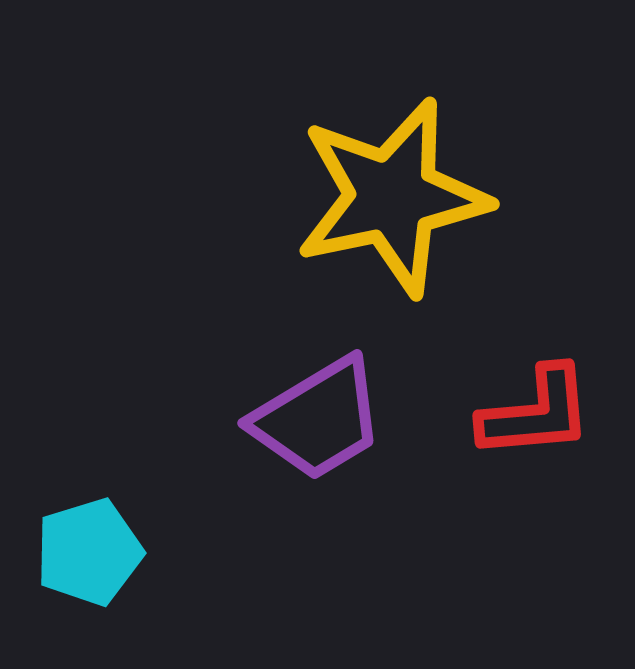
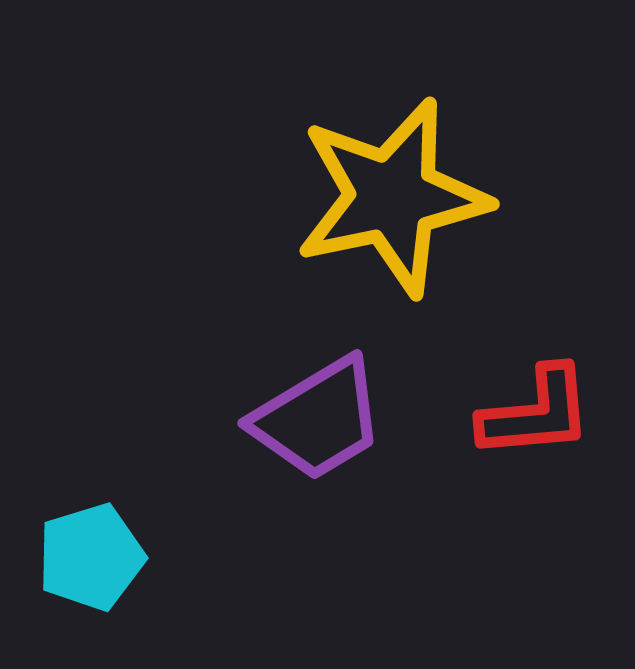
cyan pentagon: moved 2 px right, 5 px down
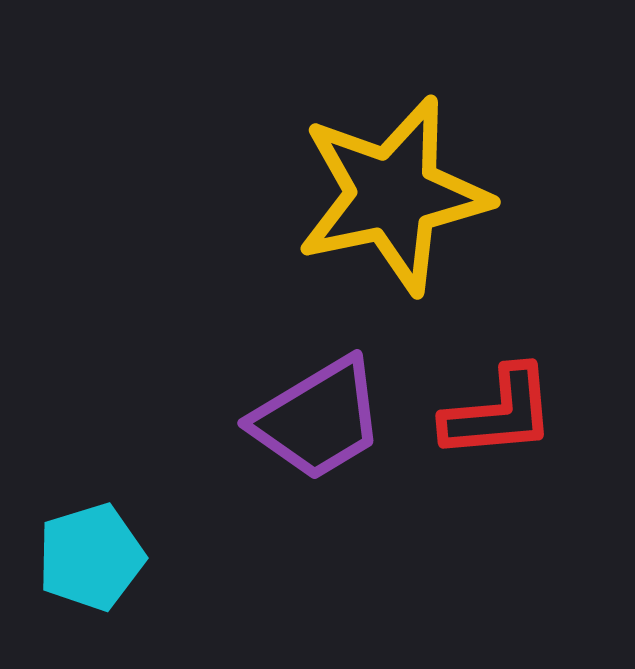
yellow star: moved 1 px right, 2 px up
red L-shape: moved 37 px left
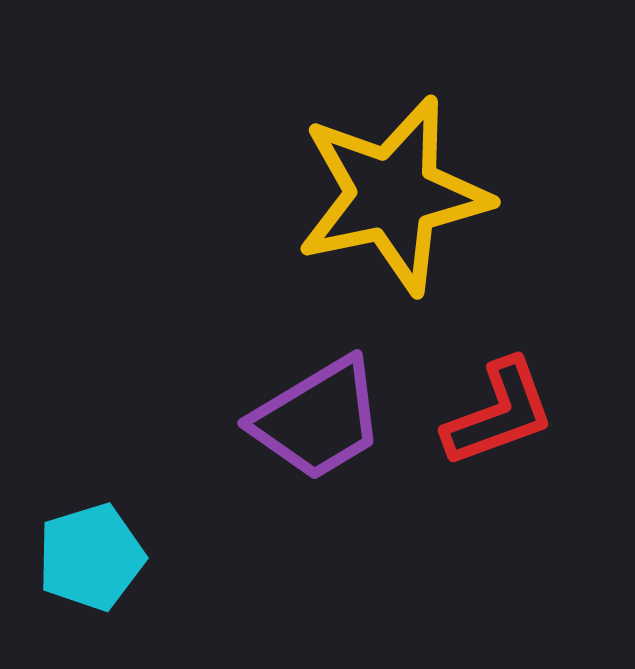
red L-shape: rotated 15 degrees counterclockwise
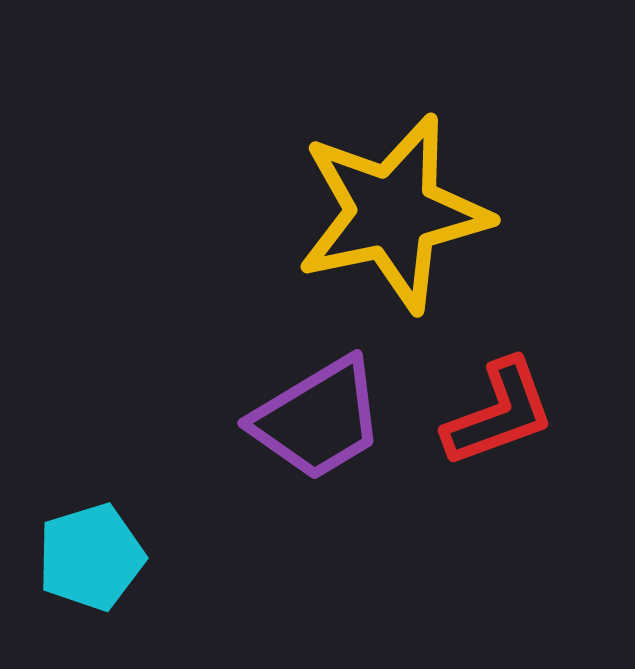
yellow star: moved 18 px down
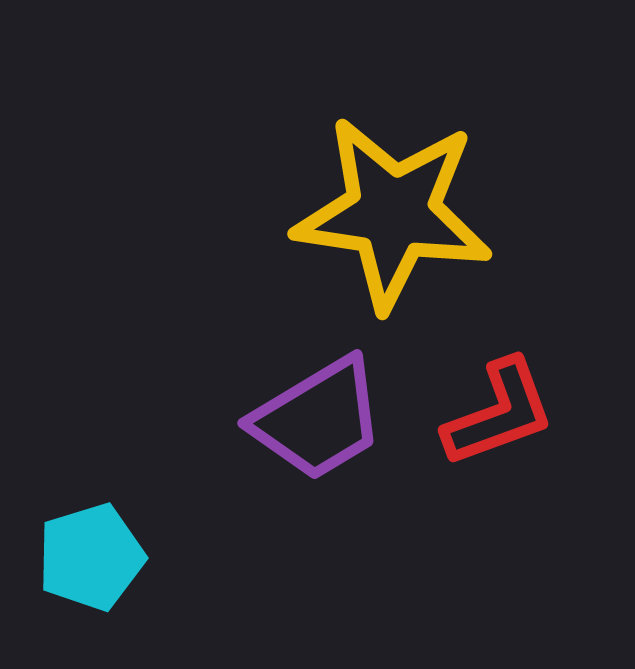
yellow star: rotated 20 degrees clockwise
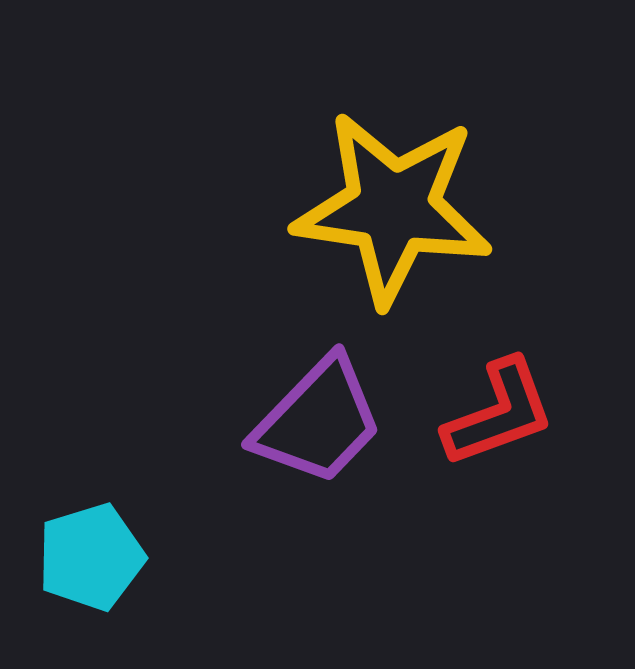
yellow star: moved 5 px up
purple trapezoid: moved 2 px down; rotated 15 degrees counterclockwise
